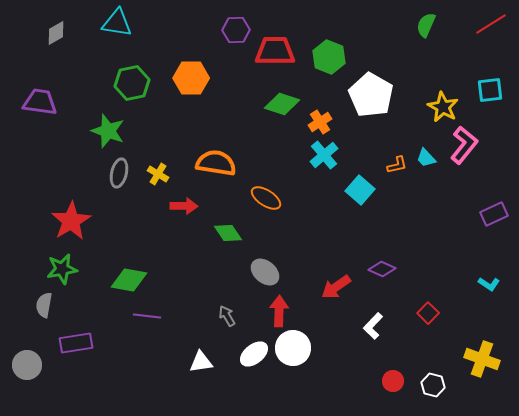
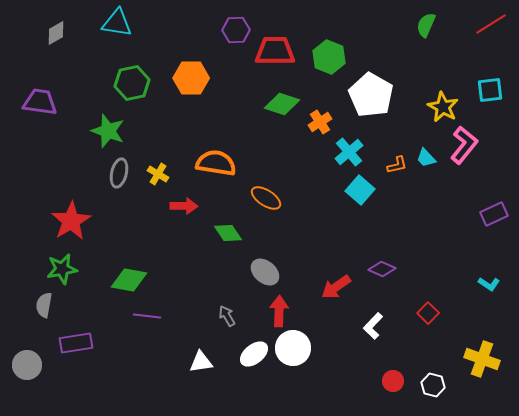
cyan cross at (324, 155): moved 25 px right, 3 px up
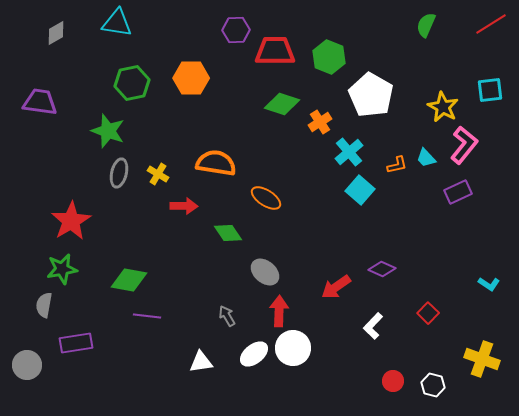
purple rectangle at (494, 214): moved 36 px left, 22 px up
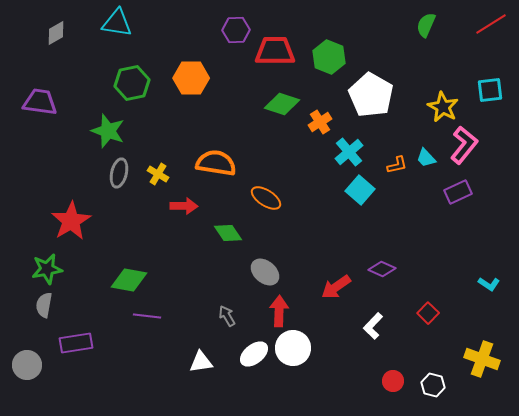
green star at (62, 269): moved 15 px left
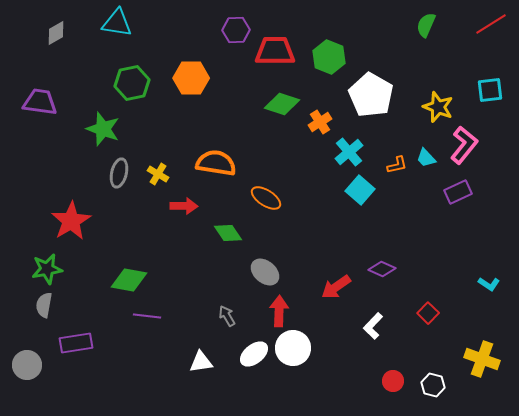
yellow star at (443, 107): moved 5 px left; rotated 8 degrees counterclockwise
green star at (108, 131): moved 5 px left, 2 px up
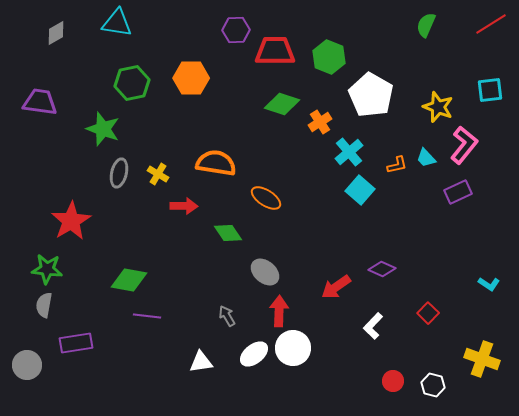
green star at (47, 269): rotated 16 degrees clockwise
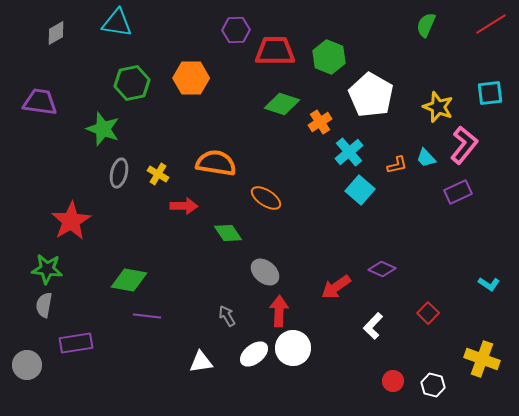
cyan square at (490, 90): moved 3 px down
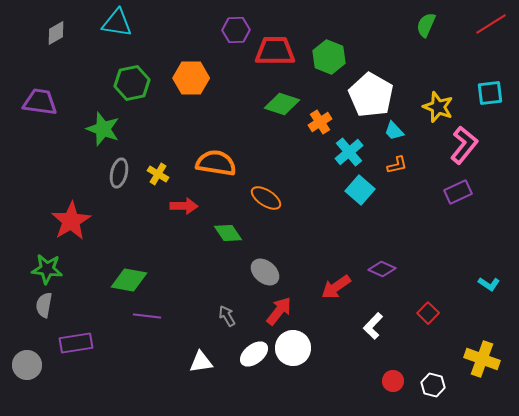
cyan trapezoid at (426, 158): moved 32 px left, 27 px up
red arrow at (279, 311): rotated 36 degrees clockwise
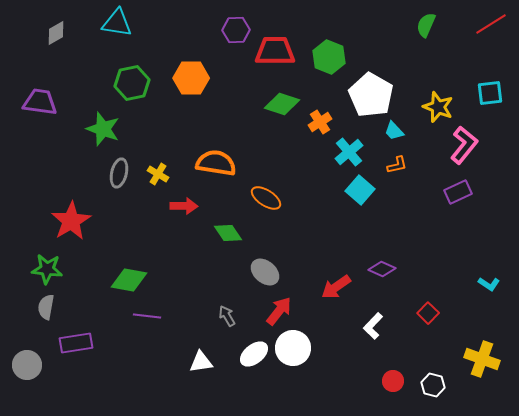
gray semicircle at (44, 305): moved 2 px right, 2 px down
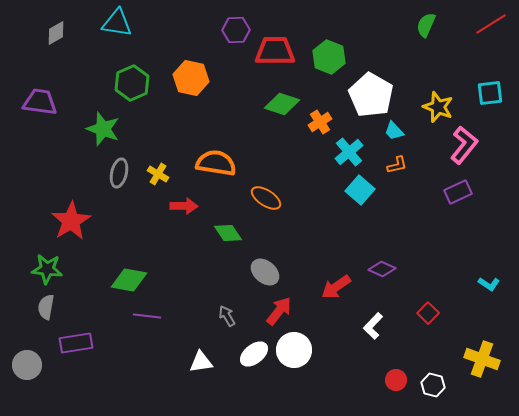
orange hexagon at (191, 78): rotated 12 degrees clockwise
green hexagon at (132, 83): rotated 12 degrees counterclockwise
white circle at (293, 348): moved 1 px right, 2 px down
red circle at (393, 381): moved 3 px right, 1 px up
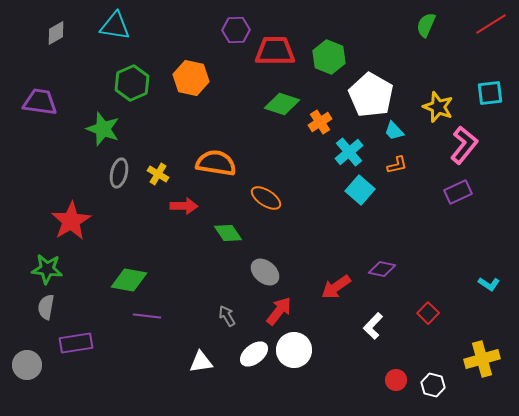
cyan triangle at (117, 23): moved 2 px left, 3 px down
purple diamond at (382, 269): rotated 12 degrees counterclockwise
yellow cross at (482, 359): rotated 36 degrees counterclockwise
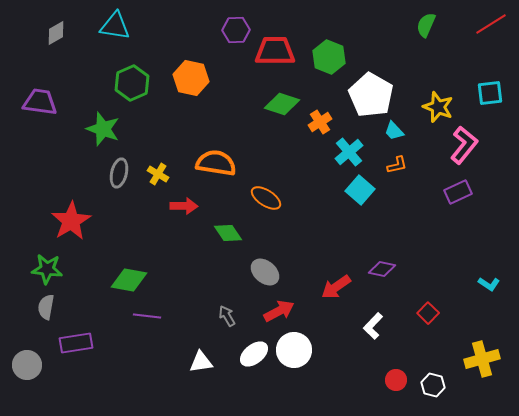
red arrow at (279, 311): rotated 24 degrees clockwise
